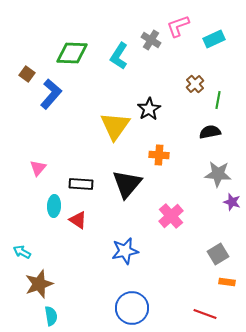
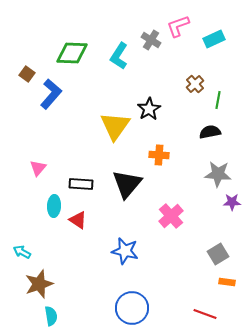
purple star: rotated 18 degrees counterclockwise
blue star: rotated 24 degrees clockwise
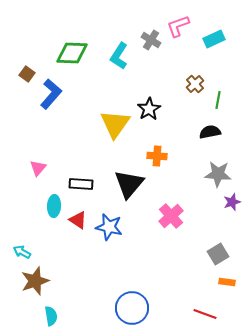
yellow triangle: moved 2 px up
orange cross: moved 2 px left, 1 px down
black triangle: moved 2 px right
purple star: rotated 18 degrees counterclockwise
blue star: moved 16 px left, 24 px up
brown star: moved 4 px left, 3 px up
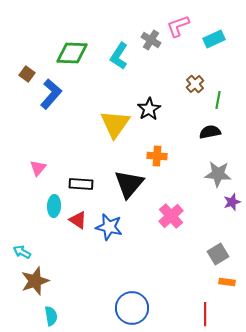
red line: rotated 70 degrees clockwise
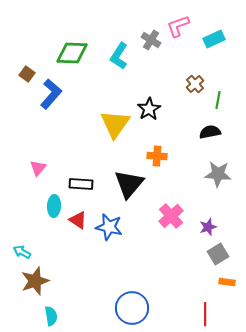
purple star: moved 24 px left, 25 px down
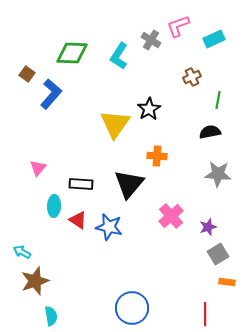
brown cross: moved 3 px left, 7 px up; rotated 18 degrees clockwise
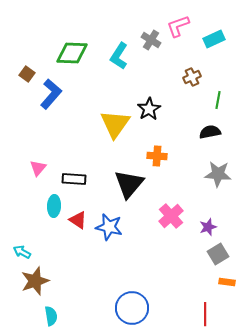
black rectangle: moved 7 px left, 5 px up
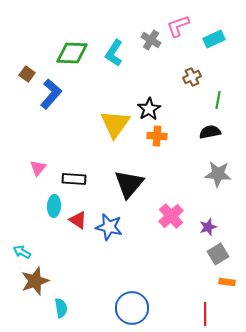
cyan L-shape: moved 5 px left, 3 px up
orange cross: moved 20 px up
cyan semicircle: moved 10 px right, 8 px up
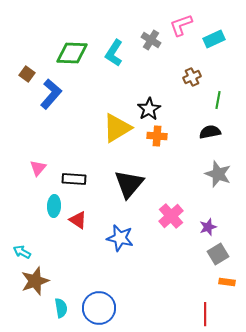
pink L-shape: moved 3 px right, 1 px up
yellow triangle: moved 2 px right, 4 px down; rotated 24 degrees clockwise
gray star: rotated 16 degrees clockwise
blue star: moved 11 px right, 11 px down
blue circle: moved 33 px left
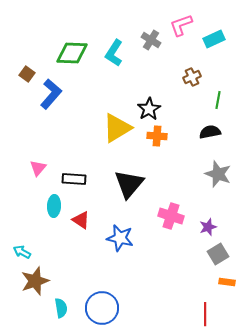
pink cross: rotated 30 degrees counterclockwise
red triangle: moved 3 px right
blue circle: moved 3 px right
